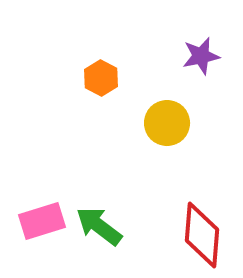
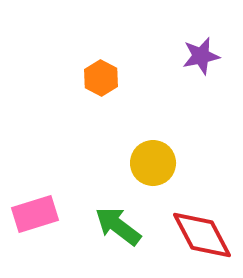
yellow circle: moved 14 px left, 40 px down
pink rectangle: moved 7 px left, 7 px up
green arrow: moved 19 px right
red diamond: rotated 32 degrees counterclockwise
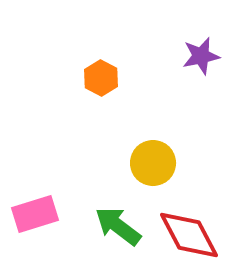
red diamond: moved 13 px left
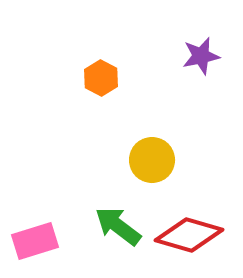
yellow circle: moved 1 px left, 3 px up
pink rectangle: moved 27 px down
red diamond: rotated 46 degrees counterclockwise
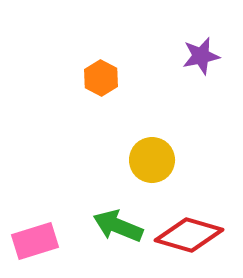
green arrow: rotated 15 degrees counterclockwise
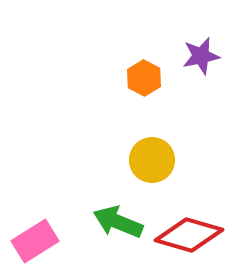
orange hexagon: moved 43 px right
green arrow: moved 4 px up
pink rectangle: rotated 15 degrees counterclockwise
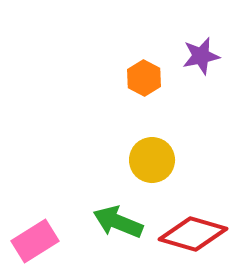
red diamond: moved 4 px right, 1 px up
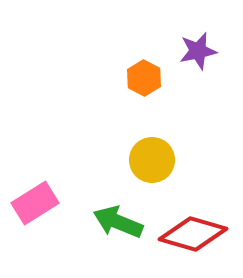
purple star: moved 3 px left, 5 px up
pink rectangle: moved 38 px up
